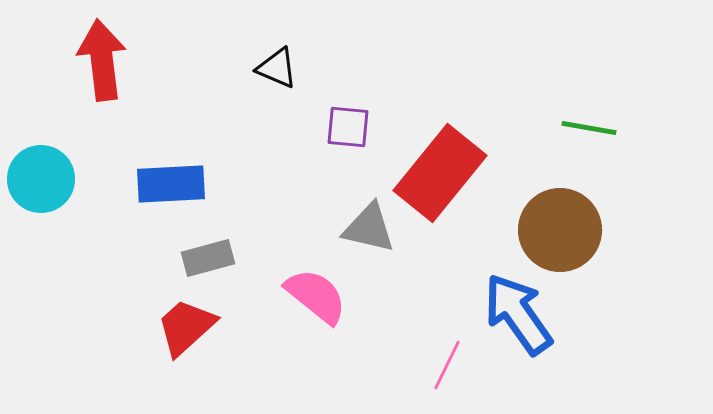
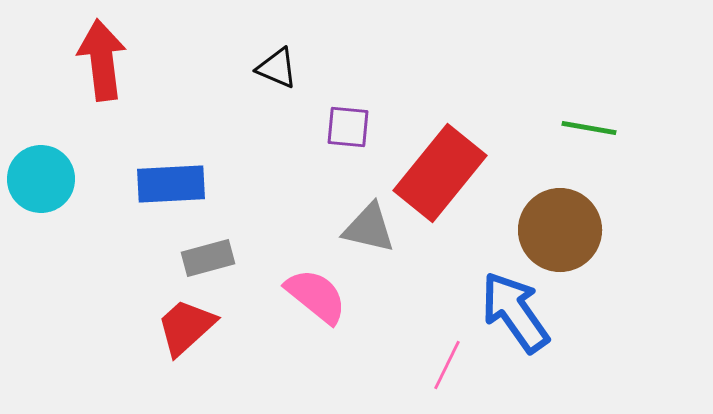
blue arrow: moved 3 px left, 2 px up
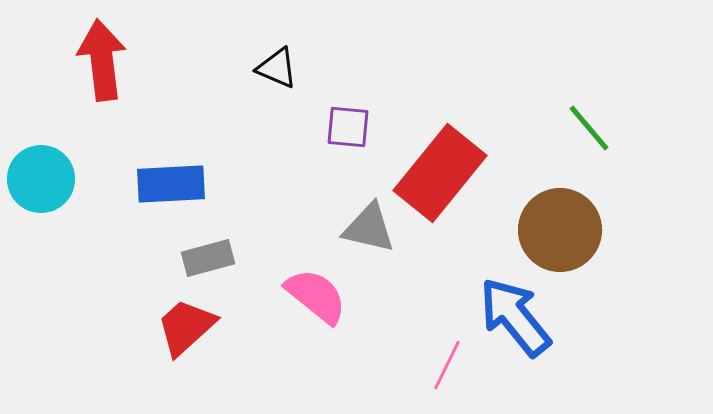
green line: rotated 40 degrees clockwise
blue arrow: moved 5 px down; rotated 4 degrees counterclockwise
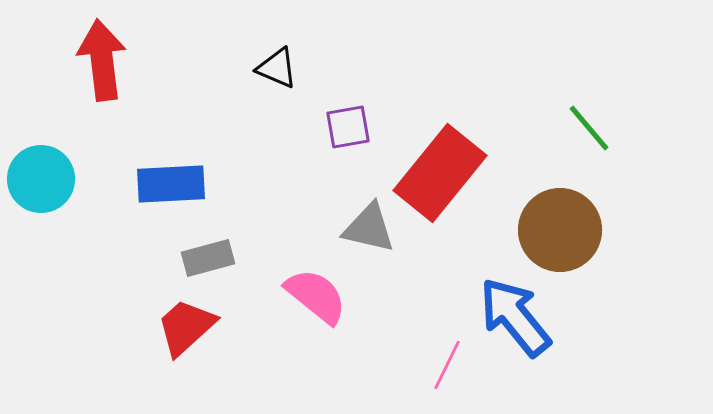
purple square: rotated 15 degrees counterclockwise
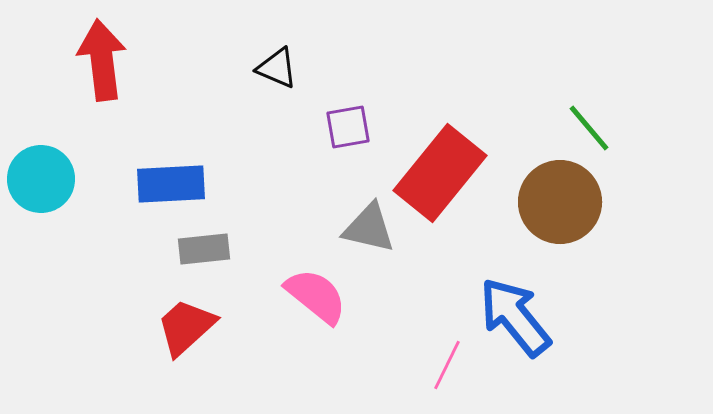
brown circle: moved 28 px up
gray rectangle: moved 4 px left, 9 px up; rotated 9 degrees clockwise
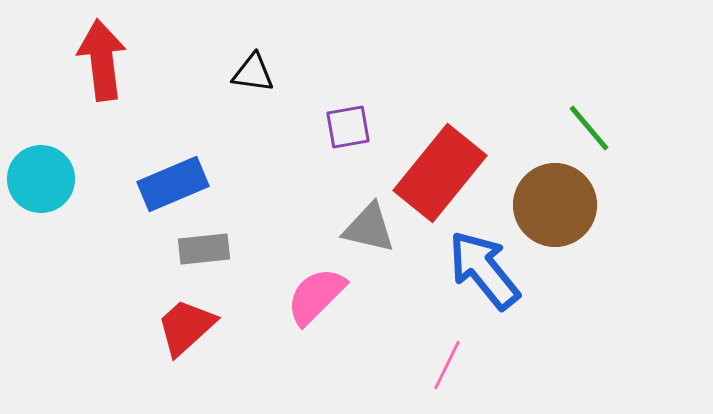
black triangle: moved 24 px left, 5 px down; rotated 15 degrees counterclockwise
blue rectangle: moved 2 px right; rotated 20 degrees counterclockwise
brown circle: moved 5 px left, 3 px down
pink semicircle: rotated 84 degrees counterclockwise
blue arrow: moved 31 px left, 47 px up
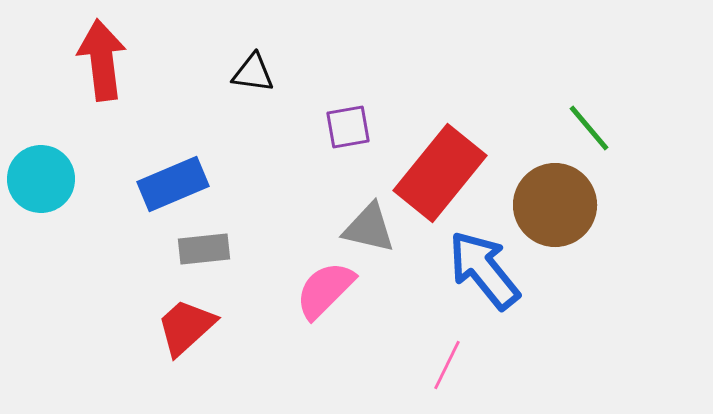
pink semicircle: moved 9 px right, 6 px up
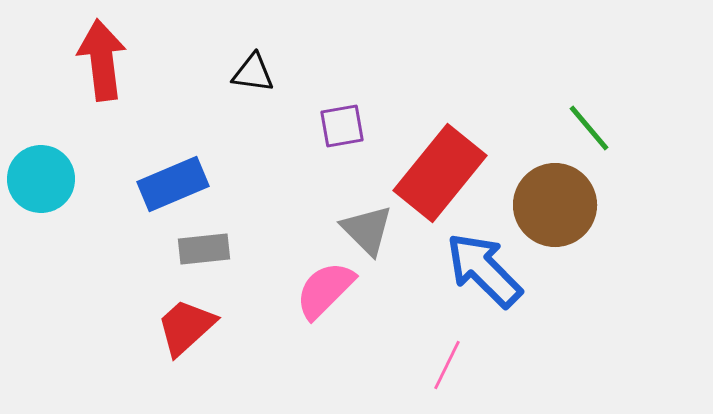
purple square: moved 6 px left, 1 px up
gray triangle: moved 2 px left, 2 px down; rotated 32 degrees clockwise
blue arrow: rotated 6 degrees counterclockwise
